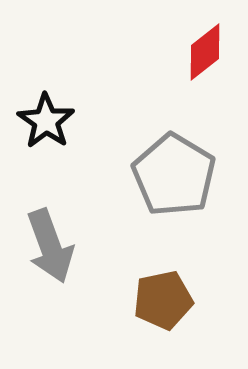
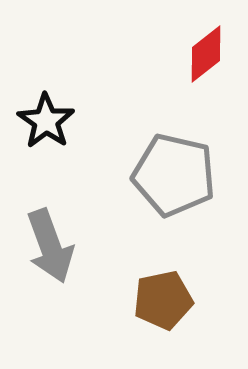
red diamond: moved 1 px right, 2 px down
gray pentagon: rotated 18 degrees counterclockwise
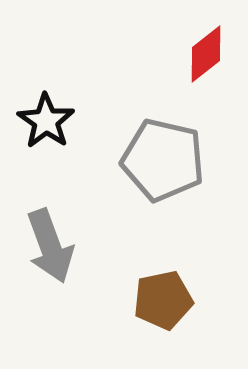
gray pentagon: moved 11 px left, 15 px up
